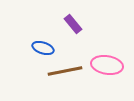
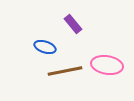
blue ellipse: moved 2 px right, 1 px up
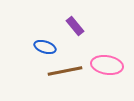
purple rectangle: moved 2 px right, 2 px down
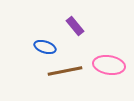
pink ellipse: moved 2 px right
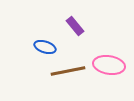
brown line: moved 3 px right
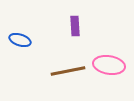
purple rectangle: rotated 36 degrees clockwise
blue ellipse: moved 25 px left, 7 px up
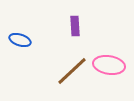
brown line: moved 4 px right; rotated 32 degrees counterclockwise
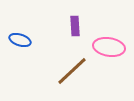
pink ellipse: moved 18 px up
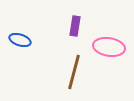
purple rectangle: rotated 12 degrees clockwise
brown line: moved 2 px right, 1 px down; rotated 32 degrees counterclockwise
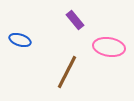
purple rectangle: moved 6 px up; rotated 48 degrees counterclockwise
brown line: moved 7 px left; rotated 12 degrees clockwise
